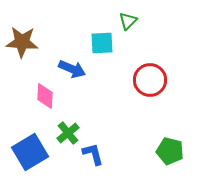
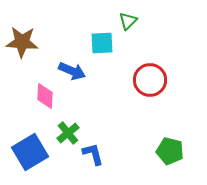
blue arrow: moved 2 px down
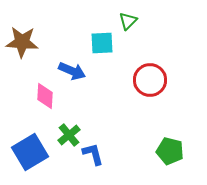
green cross: moved 1 px right, 2 px down
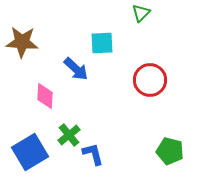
green triangle: moved 13 px right, 8 px up
blue arrow: moved 4 px right, 2 px up; rotated 20 degrees clockwise
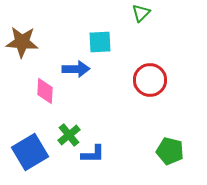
cyan square: moved 2 px left, 1 px up
blue arrow: rotated 44 degrees counterclockwise
pink diamond: moved 5 px up
blue L-shape: rotated 105 degrees clockwise
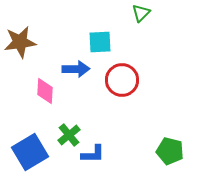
brown star: moved 2 px left; rotated 12 degrees counterclockwise
red circle: moved 28 px left
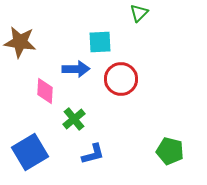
green triangle: moved 2 px left
brown star: rotated 16 degrees clockwise
red circle: moved 1 px left, 1 px up
green cross: moved 5 px right, 16 px up
blue L-shape: rotated 15 degrees counterclockwise
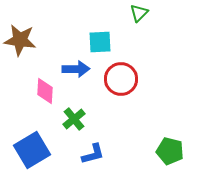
brown star: moved 2 px up
blue square: moved 2 px right, 2 px up
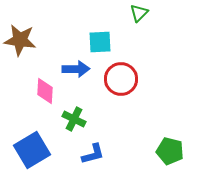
green cross: rotated 25 degrees counterclockwise
